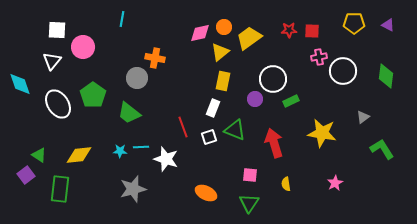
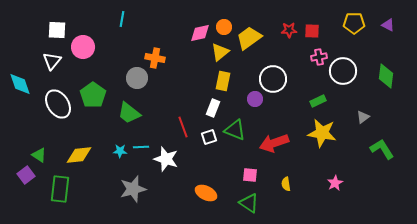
green rectangle at (291, 101): moved 27 px right
red arrow at (274, 143): rotated 92 degrees counterclockwise
green triangle at (249, 203): rotated 30 degrees counterclockwise
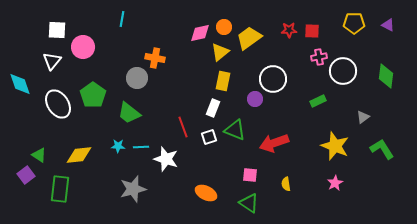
yellow star at (322, 133): moved 13 px right, 13 px down; rotated 12 degrees clockwise
cyan star at (120, 151): moved 2 px left, 5 px up
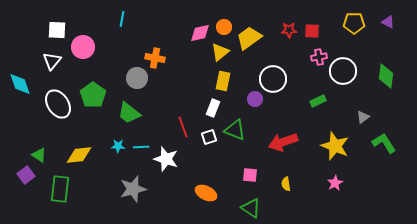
purple triangle at (388, 25): moved 3 px up
red arrow at (274, 143): moved 9 px right, 1 px up
green L-shape at (382, 149): moved 2 px right, 6 px up
green triangle at (249, 203): moved 2 px right, 5 px down
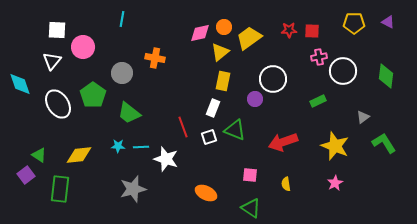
gray circle at (137, 78): moved 15 px left, 5 px up
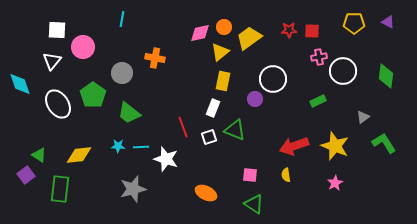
red arrow at (283, 142): moved 11 px right, 4 px down
yellow semicircle at (286, 184): moved 9 px up
green triangle at (251, 208): moved 3 px right, 4 px up
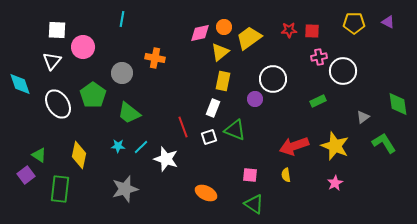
green diamond at (386, 76): moved 12 px right, 28 px down; rotated 15 degrees counterclockwise
cyan line at (141, 147): rotated 42 degrees counterclockwise
yellow diamond at (79, 155): rotated 72 degrees counterclockwise
gray star at (133, 189): moved 8 px left
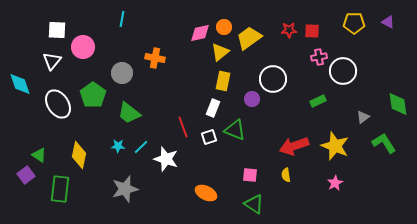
purple circle at (255, 99): moved 3 px left
